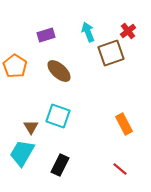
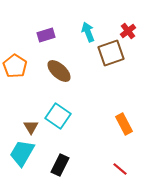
cyan square: rotated 15 degrees clockwise
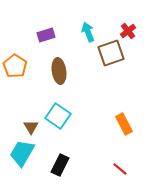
brown ellipse: rotated 40 degrees clockwise
